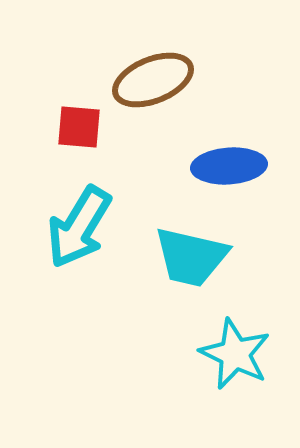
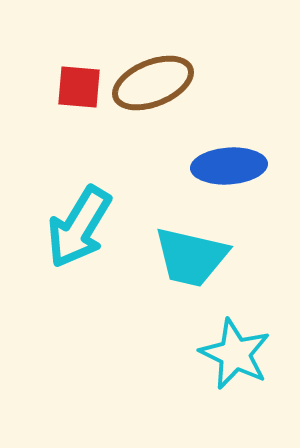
brown ellipse: moved 3 px down
red square: moved 40 px up
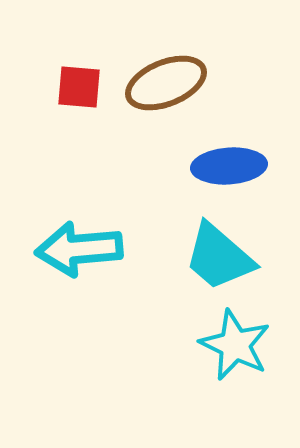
brown ellipse: moved 13 px right
cyan arrow: moved 22 px down; rotated 54 degrees clockwise
cyan trapezoid: moved 28 px right; rotated 28 degrees clockwise
cyan star: moved 9 px up
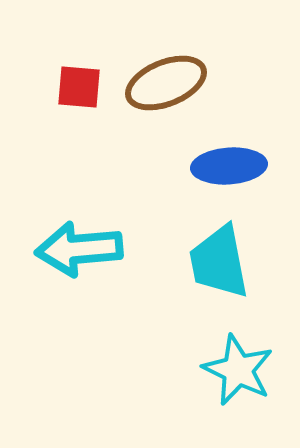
cyan trapezoid: moved 5 px down; rotated 38 degrees clockwise
cyan star: moved 3 px right, 25 px down
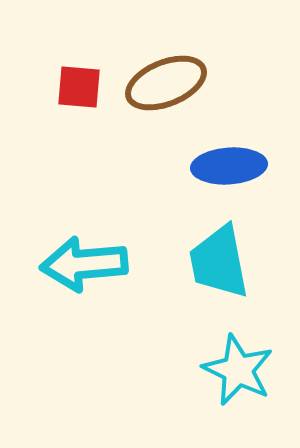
cyan arrow: moved 5 px right, 15 px down
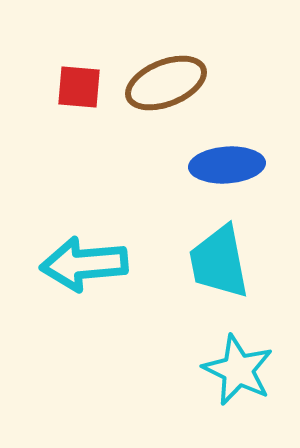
blue ellipse: moved 2 px left, 1 px up
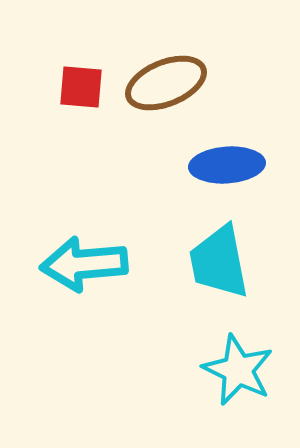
red square: moved 2 px right
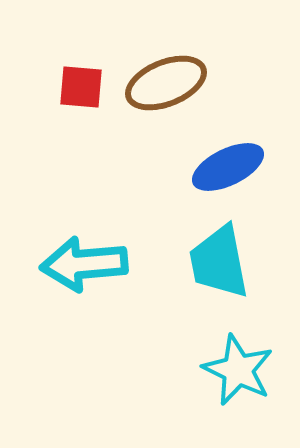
blue ellipse: moved 1 px right, 2 px down; rotated 22 degrees counterclockwise
